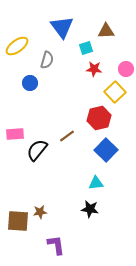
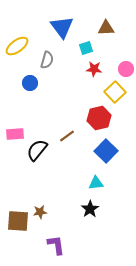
brown triangle: moved 3 px up
blue square: moved 1 px down
black star: rotated 30 degrees clockwise
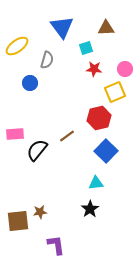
pink circle: moved 1 px left
yellow square: rotated 20 degrees clockwise
brown square: rotated 10 degrees counterclockwise
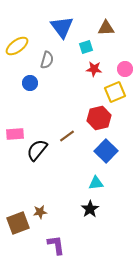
cyan square: moved 1 px up
brown square: moved 2 px down; rotated 15 degrees counterclockwise
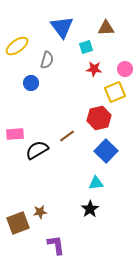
blue circle: moved 1 px right
black semicircle: rotated 20 degrees clockwise
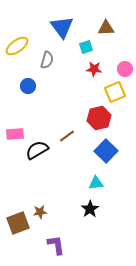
blue circle: moved 3 px left, 3 px down
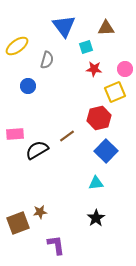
blue triangle: moved 2 px right, 1 px up
black star: moved 6 px right, 9 px down
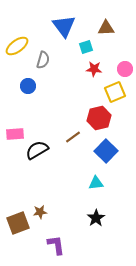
gray semicircle: moved 4 px left
brown line: moved 6 px right, 1 px down
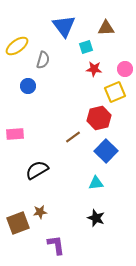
black semicircle: moved 20 px down
black star: rotated 18 degrees counterclockwise
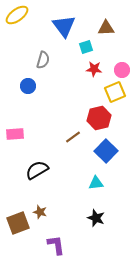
yellow ellipse: moved 31 px up
pink circle: moved 3 px left, 1 px down
brown star: rotated 24 degrees clockwise
